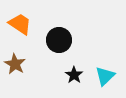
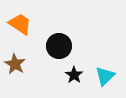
black circle: moved 6 px down
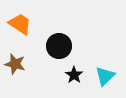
brown star: rotated 15 degrees counterclockwise
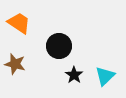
orange trapezoid: moved 1 px left, 1 px up
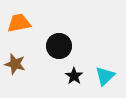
orange trapezoid: rotated 45 degrees counterclockwise
black star: moved 1 px down
